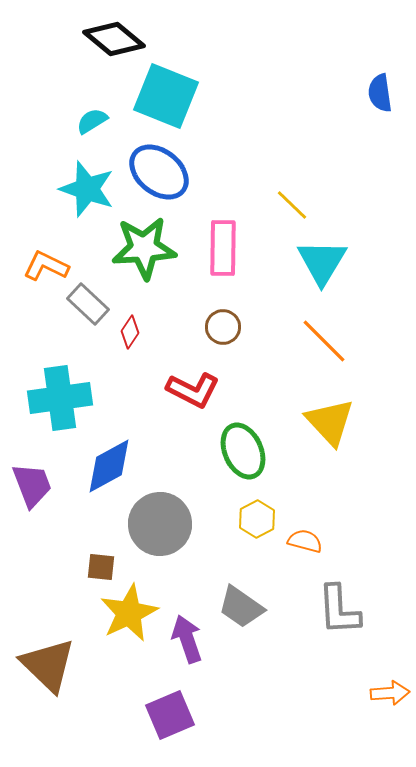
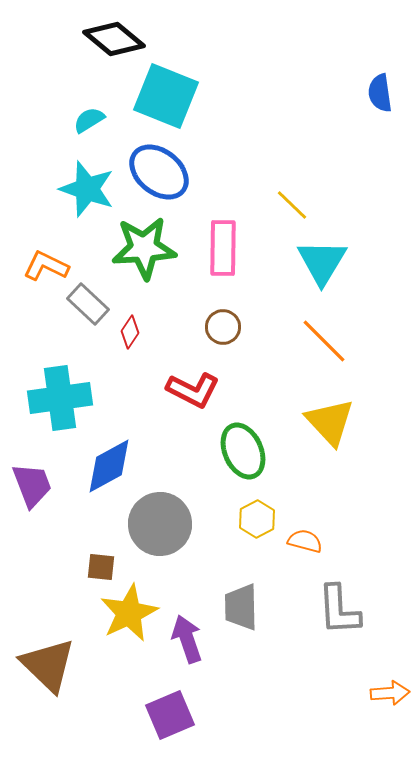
cyan semicircle: moved 3 px left, 1 px up
gray trapezoid: rotated 54 degrees clockwise
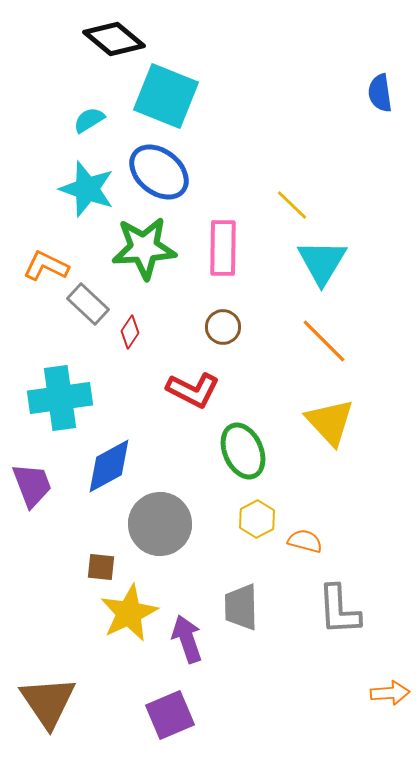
brown triangle: moved 37 px down; rotated 12 degrees clockwise
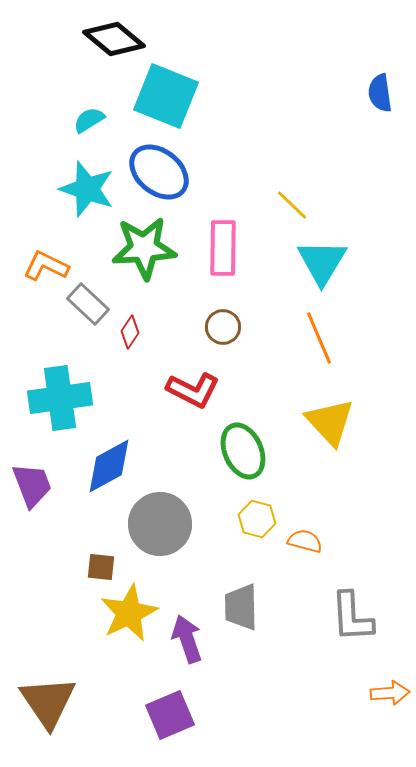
orange line: moved 5 px left, 3 px up; rotated 22 degrees clockwise
yellow hexagon: rotated 18 degrees counterclockwise
gray L-shape: moved 13 px right, 7 px down
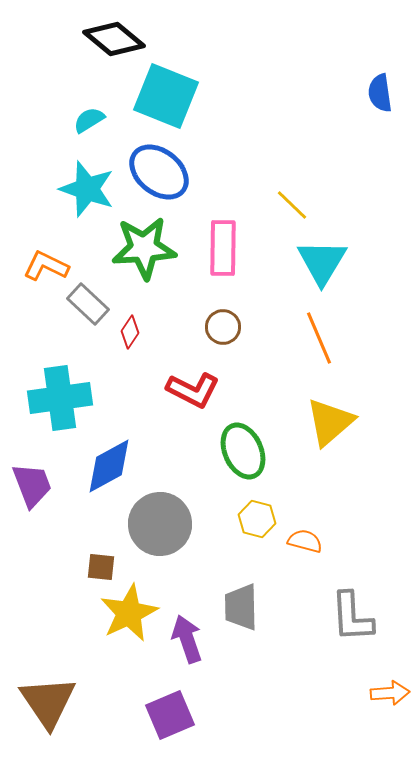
yellow triangle: rotated 32 degrees clockwise
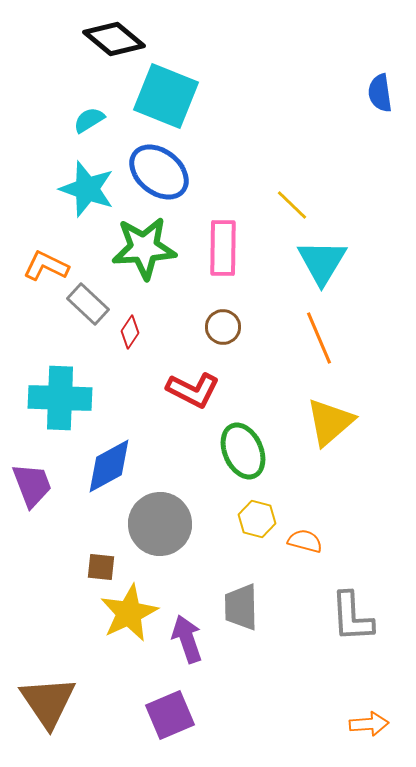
cyan cross: rotated 10 degrees clockwise
orange arrow: moved 21 px left, 31 px down
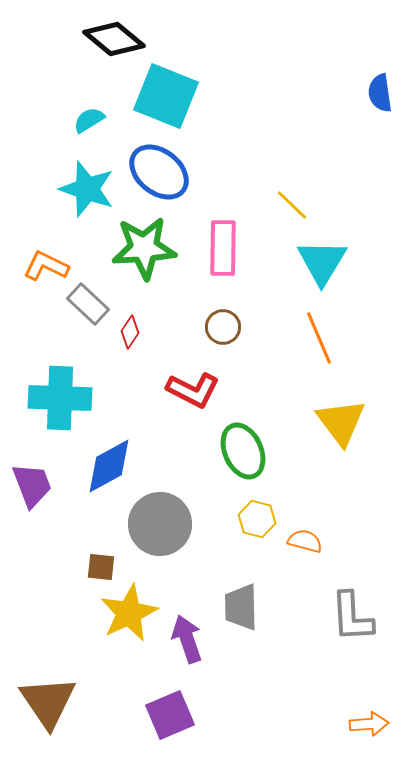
yellow triangle: moved 11 px right; rotated 26 degrees counterclockwise
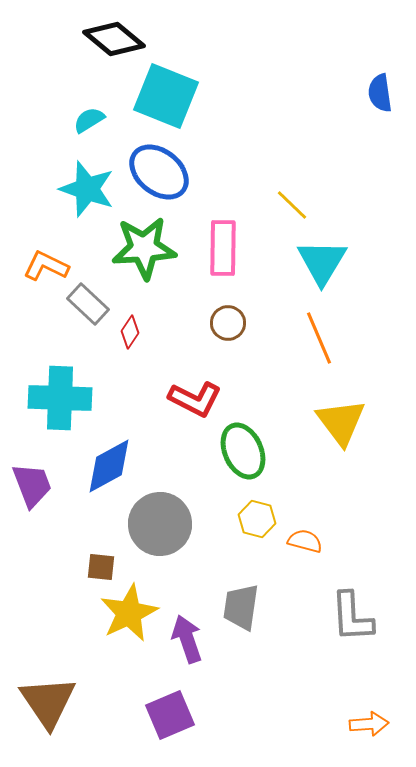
brown circle: moved 5 px right, 4 px up
red L-shape: moved 2 px right, 9 px down
gray trapezoid: rotated 9 degrees clockwise
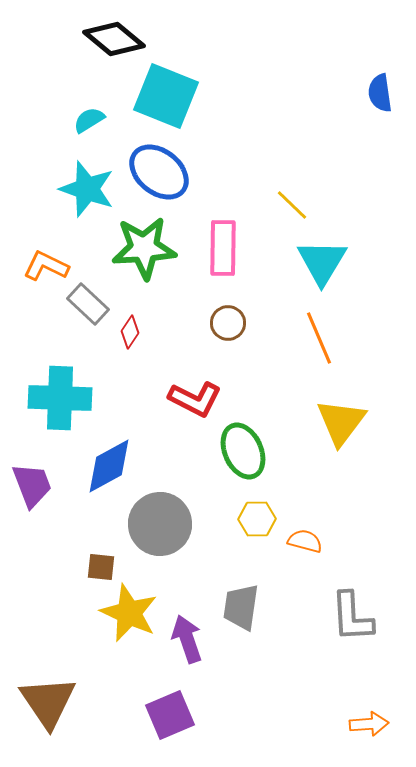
yellow triangle: rotated 14 degrees clockwise
yellow hexagon: rotated 15 degrees counterclockwise
yellow star: rotated 22 degrees counterclockwise
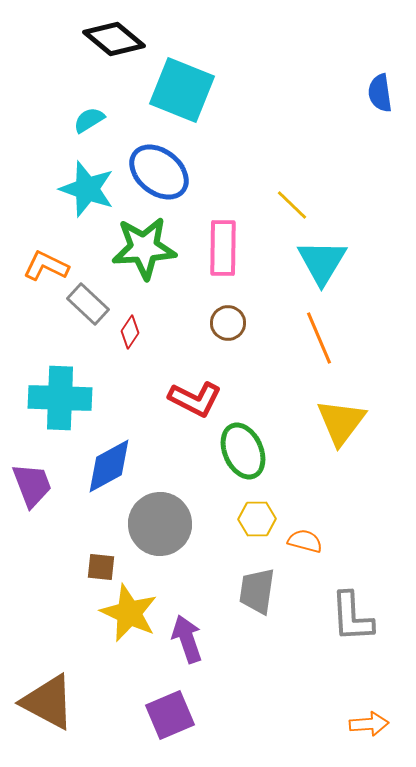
cyan square: moved 16 px right, 6 px up
gray trapezoid: moved 16 px right, 16 px up
brown triangle: rotated 28 degrees counterclockwise
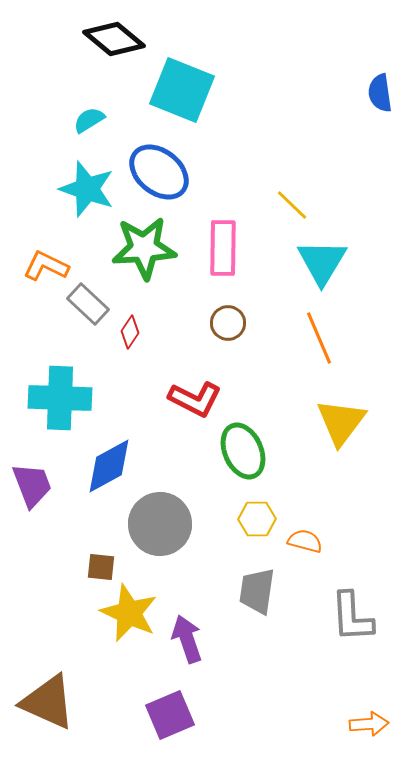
brown triangle: rotated 4 degrees counterclockwise
